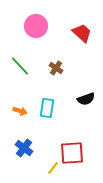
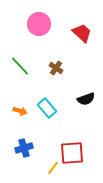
pink circle: moved 3 px right, 2 px up
cyan rectangle: rotated 48 degrees counterclockwise
blue cross: rotated 36 degrees clockwise
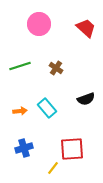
red trapezoid: moved 4 px right, 5 px up
green line: rotated 65 degrees counterclockwise
orange arrow: rotated 24 degrees counterclockwise
red square: moved 4 px up
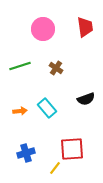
pink circle: moved 4 px right, 5 px down
red trapezoid: moved 1 px left, 1 px up; rotated 40 degrees clockwise
blue cross: moved 2 px right, 5 px down
yellow line: moved 2 px right
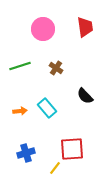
black semicircle: moved 1 px left, 3 px up; rotated 66 degrees clockwise
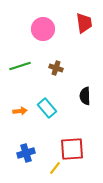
red trapezoid: moved 1 px left, 4 px up
brown cross: rotated 16 degrees counterclockwise
black semicircle: rotated 42 degrees clockwise
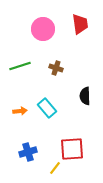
red trapezoid: moved 4 px left, 1 px down
blue cross: moved 2 px right, 1 px up
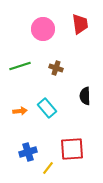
yellow line: moved 7 px left
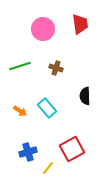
orange arrow: rotated 40 degrees clockwise
red square: rotated 25 degrees counterclockwise
